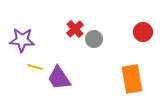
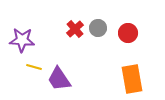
red circle: moved 15 px left, 1 px down
gray circle: moved 4 px right, 11 px up
yellow line: moved 1 px left
purple trapezoid: moved 1 px down
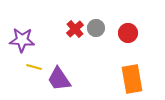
gray circle: moved 2 px left
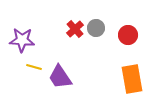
red circle: moved 2 px down
purple trapezoid: moved 1 px right, 2 px up
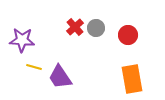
red cross: moved 2 px up
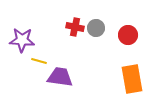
red cross: rotated 36 degrees counterclockwise
yellow line: moved 5 px right, 6 px up
purple trapezoid: rotated 132 degrees clockwise
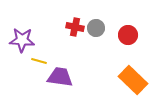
orange rectangle: moved 1 px right, 1 px down; rotated 36 degrees counterclockwise
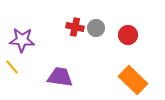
yellow line: moved 27 px left, 6 px down; rotated 35 degrees clockwise
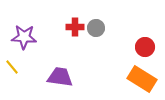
red cross: rotated 12 degrees counterclockwise
red circle: moved 17 px right, 12 px down
purple star: moved 2 px right, 3 px up
orange rectangle: moved 9 px right, 1 px up; rotated 12 degrees counterclockwise
